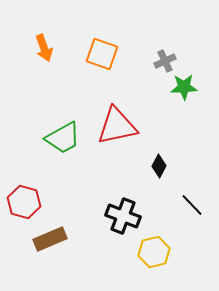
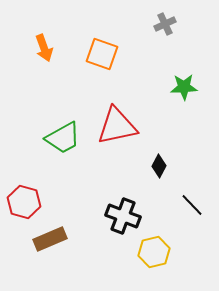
gray cross: moved 37 px up
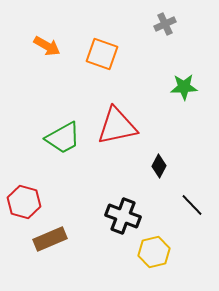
orange arrow: moved 3 px right, 2 px up; rotated 40 degrees counterclockwise
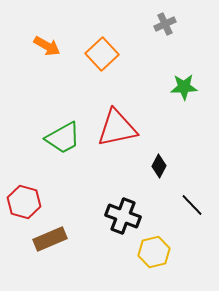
orange square: rotated 28 degrees clockwise
red triangle: moved 2 px down
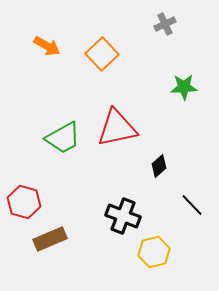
black diamond: rotated 20 degrees clockwise
